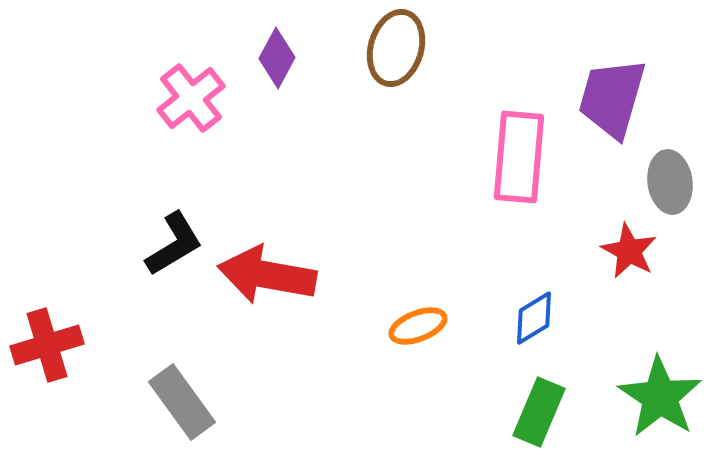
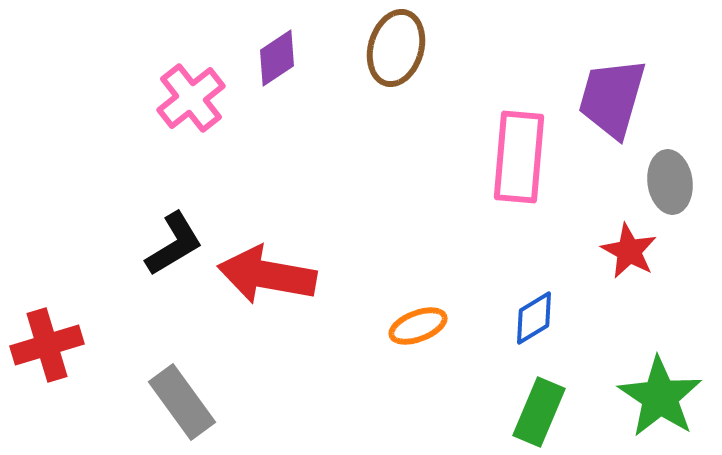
purple diamond: rotated 28 degrees clockwise
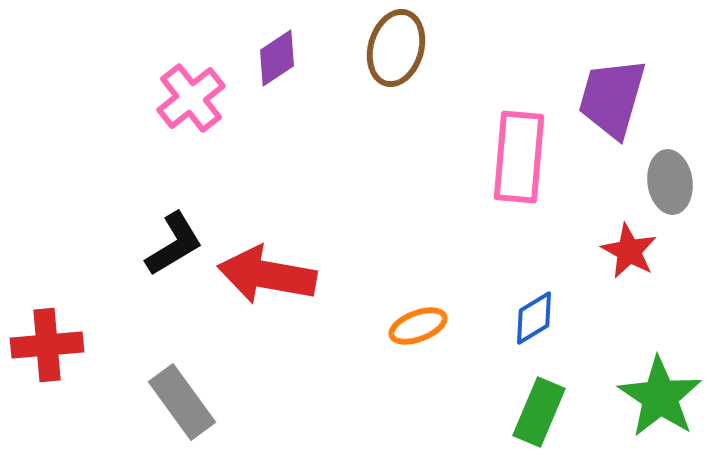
red cross: rotated 12 degrees clockwise
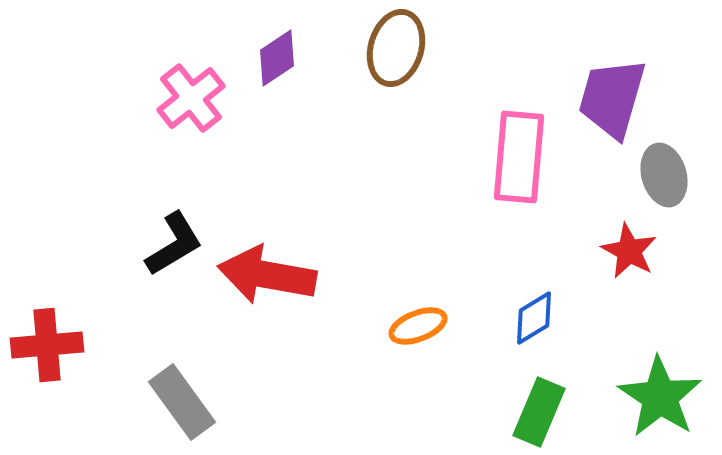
gray ellipse: moved 6 px left, 7 px up; rotated 8 degrees counterclockwise
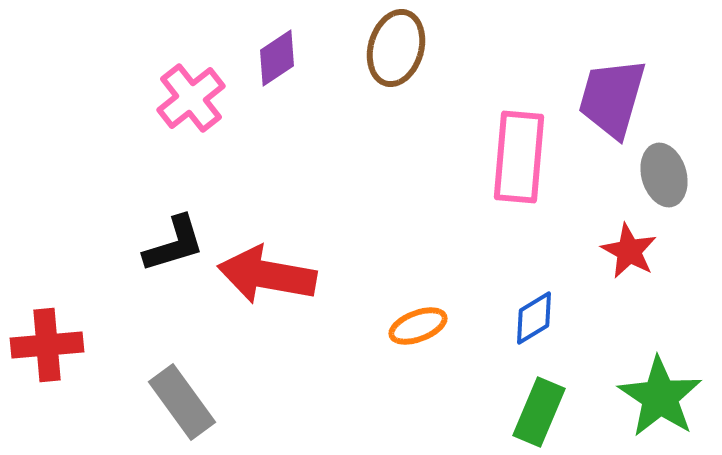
black L-shape: rotated 14 degrees clockwise
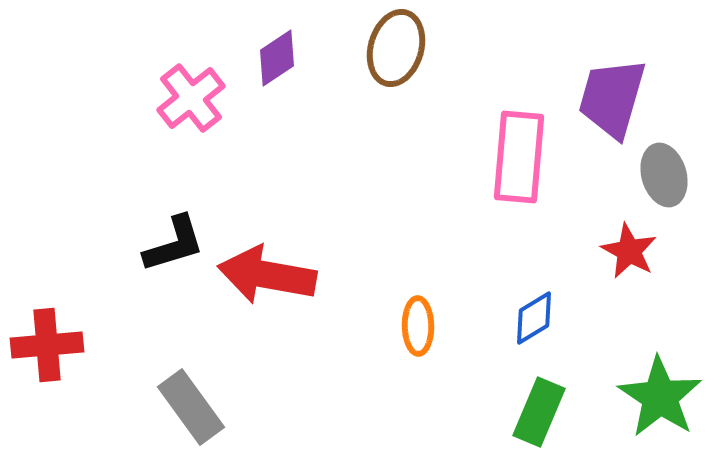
orange ellipse: rotated 70 degrees counterclockwise
gray rectangle: moved 9 px right, 5 px down
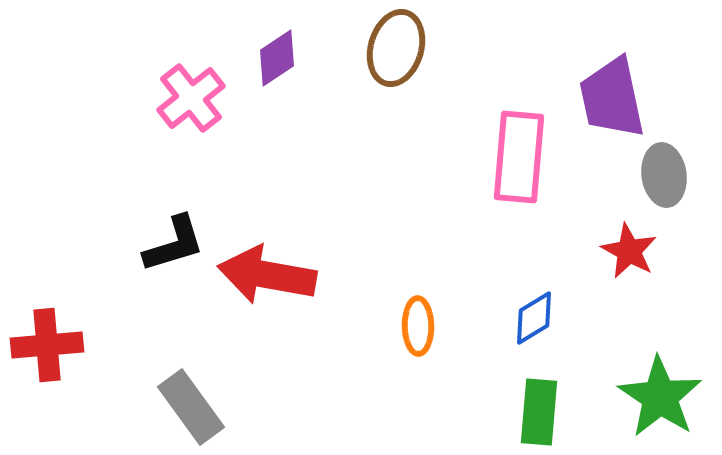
purple trapezoid: rotated 28 degrees counterclockwise
gray ellipse: rotated 8 degrees clockwise
green rectangle: rotated 18 degrees counterclockwise
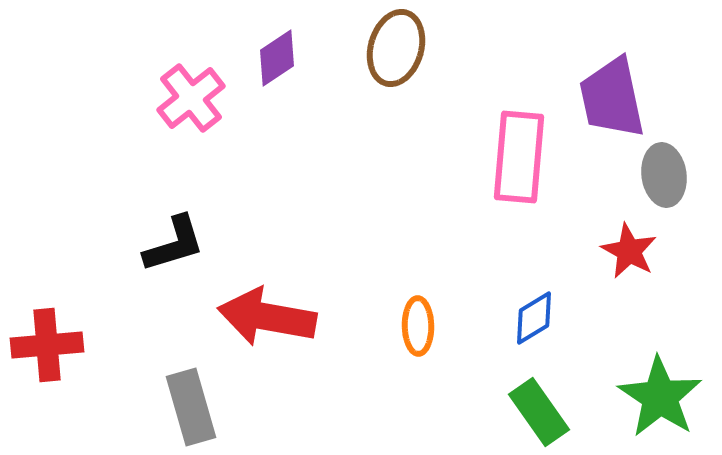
red arrow: moved 42 px down
gray rectangle: rotated 20 degrees clockwise
green rectangle: rotated 40 degrees counterclockwise
